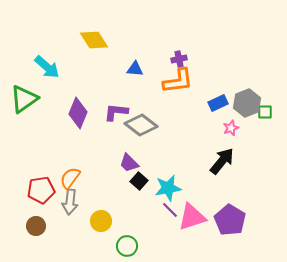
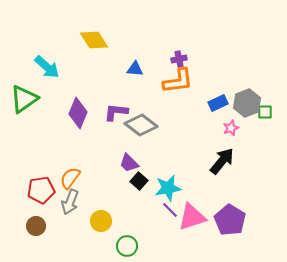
gray arrow: rotated 15 degrees clockwise
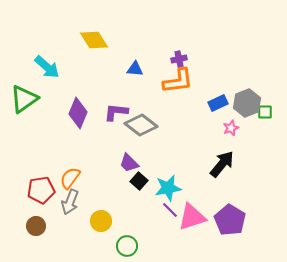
black arrow: moved 3 px down
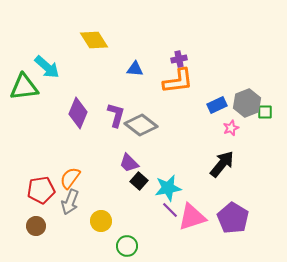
green triangle: moved 12 px up; rotated 28 degrees clockwise
blue rectangle: moved 1 px left, 2 px down
purple L-shape: moved 3 px down; rotated 100 degrees clockwise
purple pentagon: moved 3 px right, 2 px up
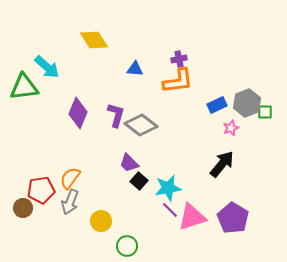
brown circle: moved 13 px left, 18 px up
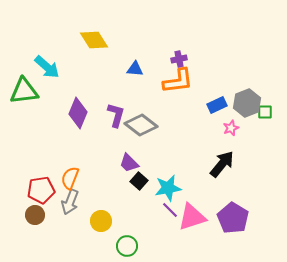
green triangle: moved 4 px down
orange semicircle: rotated 15 degrees counterclockwise
brown circle: moved 12 px right, 7 px down
